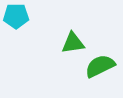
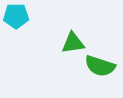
green semicircle: rotated 136 degrees counterclockwise
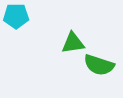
green semicircle: moved 1 px left, 1 px up
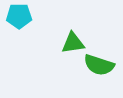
cyan pentagon: moved 3 px right
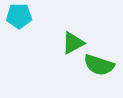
green triangle: rotated 20 degrees counterclockwise
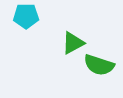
cyan pentagon: moved 7 px right
